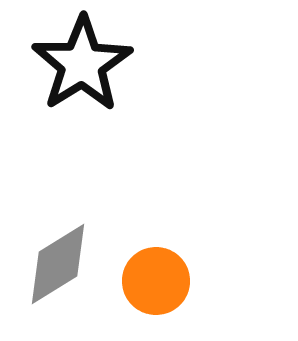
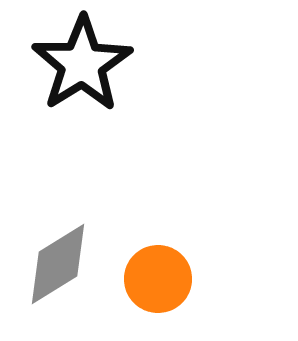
orange circle: moved 2 px right, 2 px up
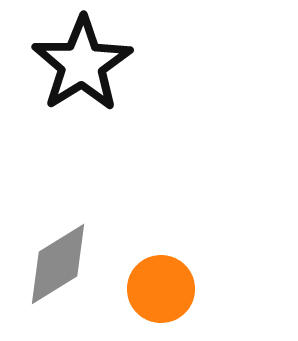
orange circle: moved 3 px right, 10 px down
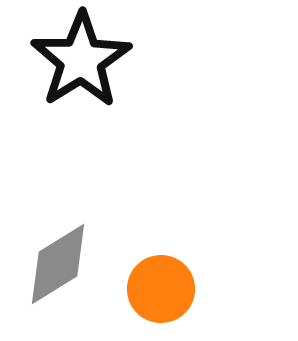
black star: moved 1 px left, 4 px up
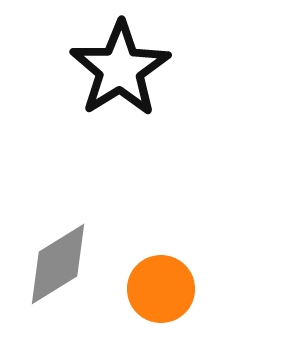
black star: moved 39 px right, 9 px down
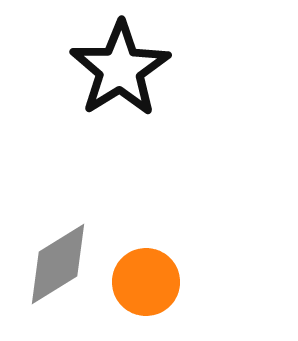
orange circle: moved 15 px left, 7 px up
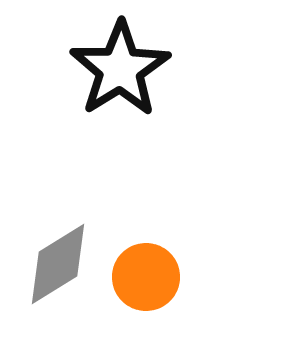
orange circle: moved 5 px up
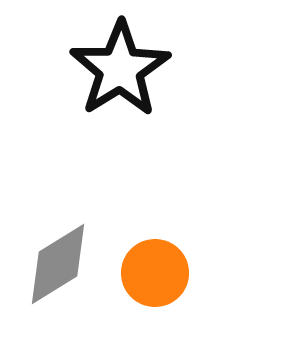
orange circle: moved 9 px right, 4 px up
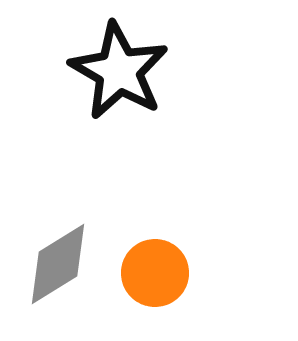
black star: moved 1 px left, 2 px down; rotated 10 degrees counterclockwise
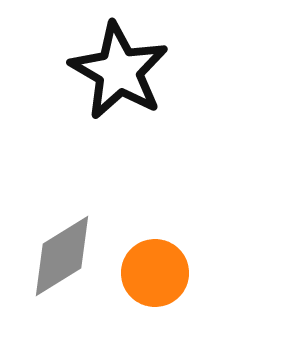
gray diamond: moved 4 px right, 8 px up
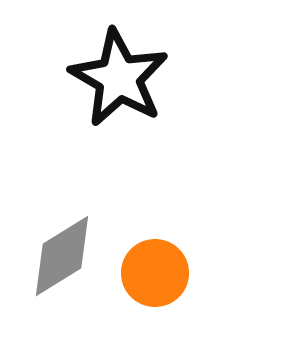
black star: moved 7 px down
